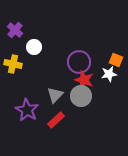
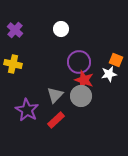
white circle: moved 27 px right, 18 px up
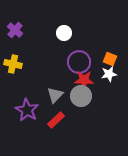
white circle: moved 3 px right, 4 px down
orange square: moved 6 px left, 1 px up
red star: rotated 18 degrees counterclockwise
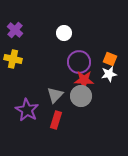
yellow cross: moved 5 px up
red rectangle: rotated 30 degrees counterclockwise
